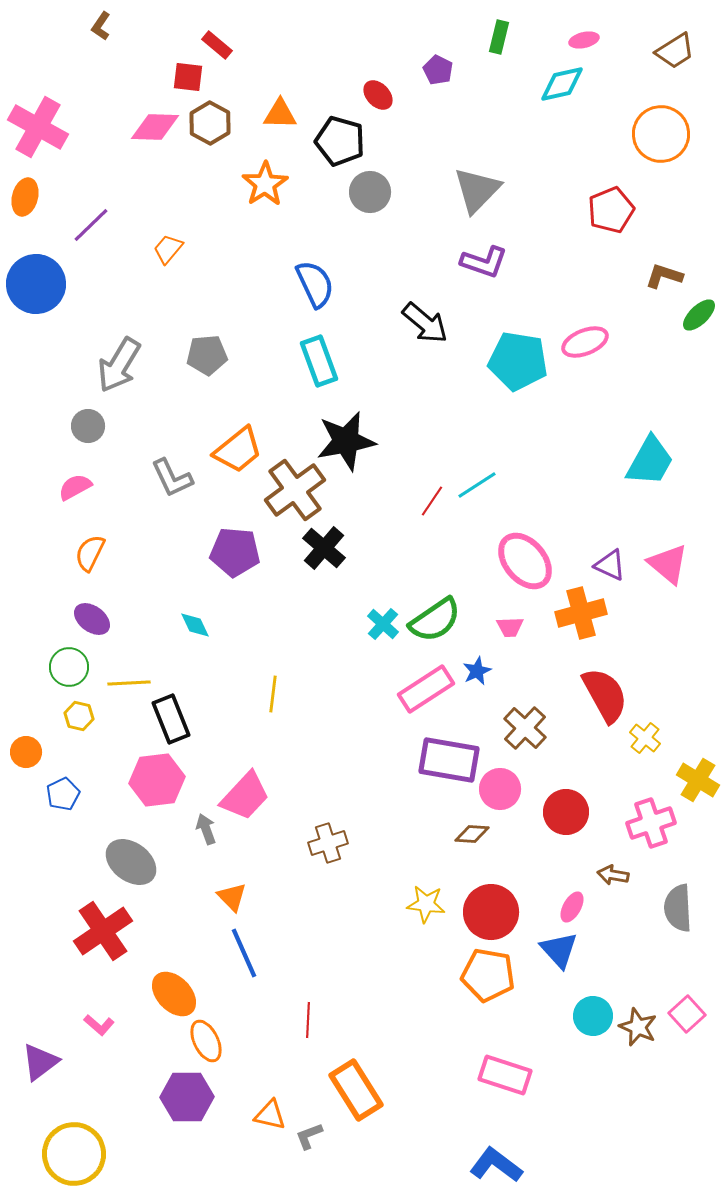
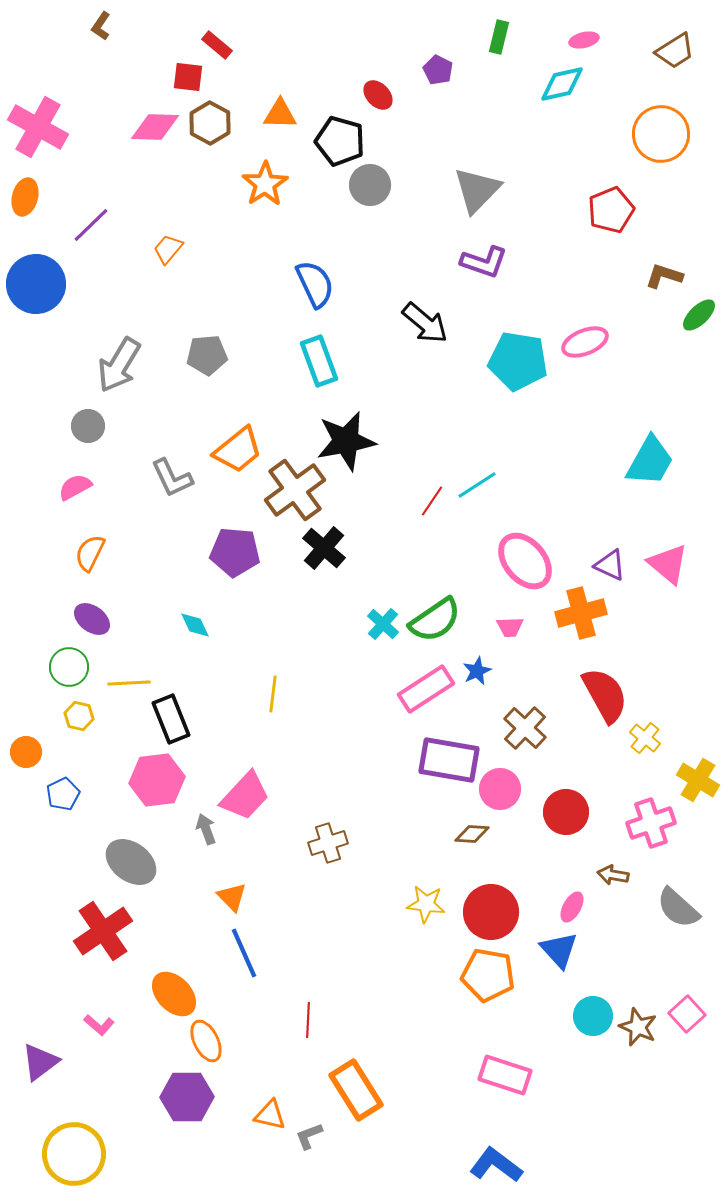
gray circle at (370, 192): moved 7 px up
gray semicircle at (678, 908): rotated 45 degrees counterclockwise
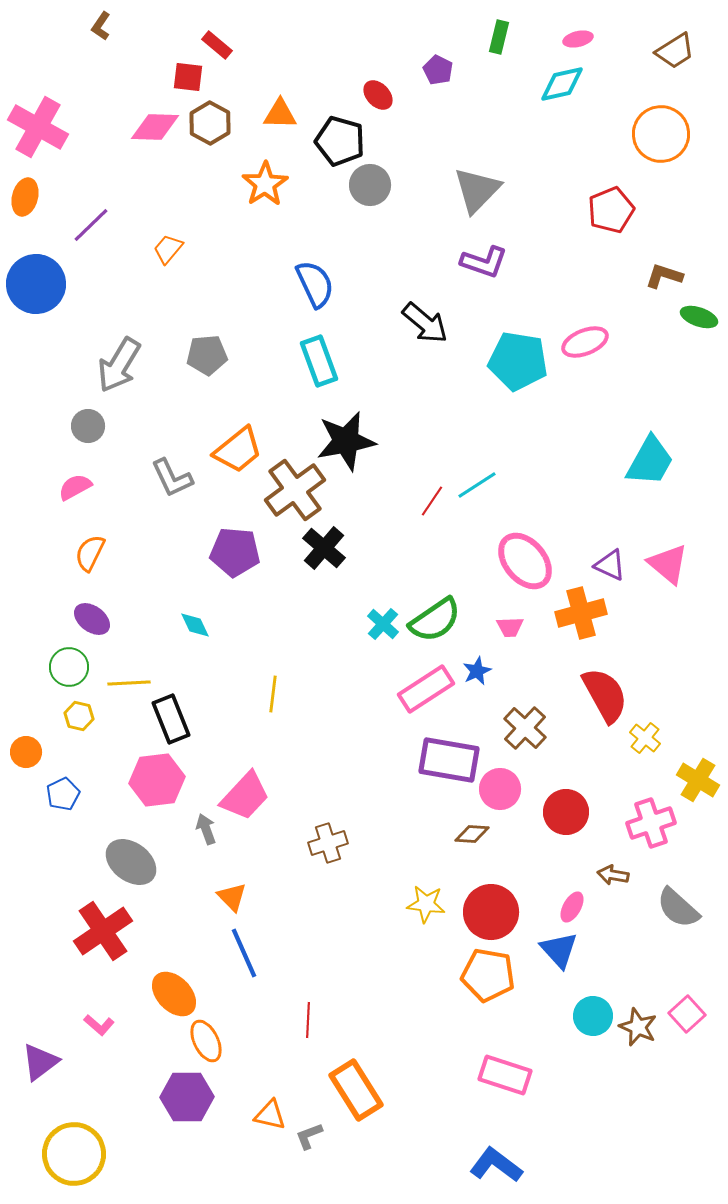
pink ellipse at (584, 40): moved 6 px left, 1 px up
green ellipse at (699, 315): moved 2 px down; rotated 63 degrees clockwise
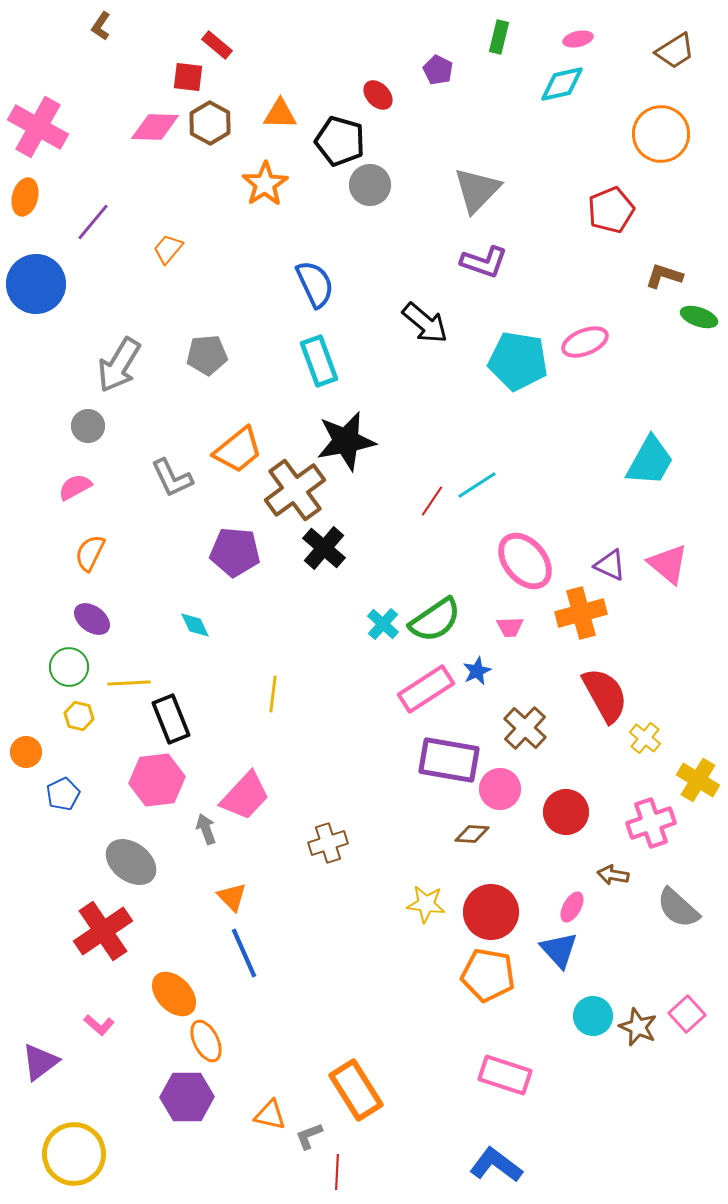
purple line at (91, 225): moved 2 px right, 3 px up; rotated 6 degrees counterclockwise
red line at (308, 1020): moved 29 px right, 152 px down
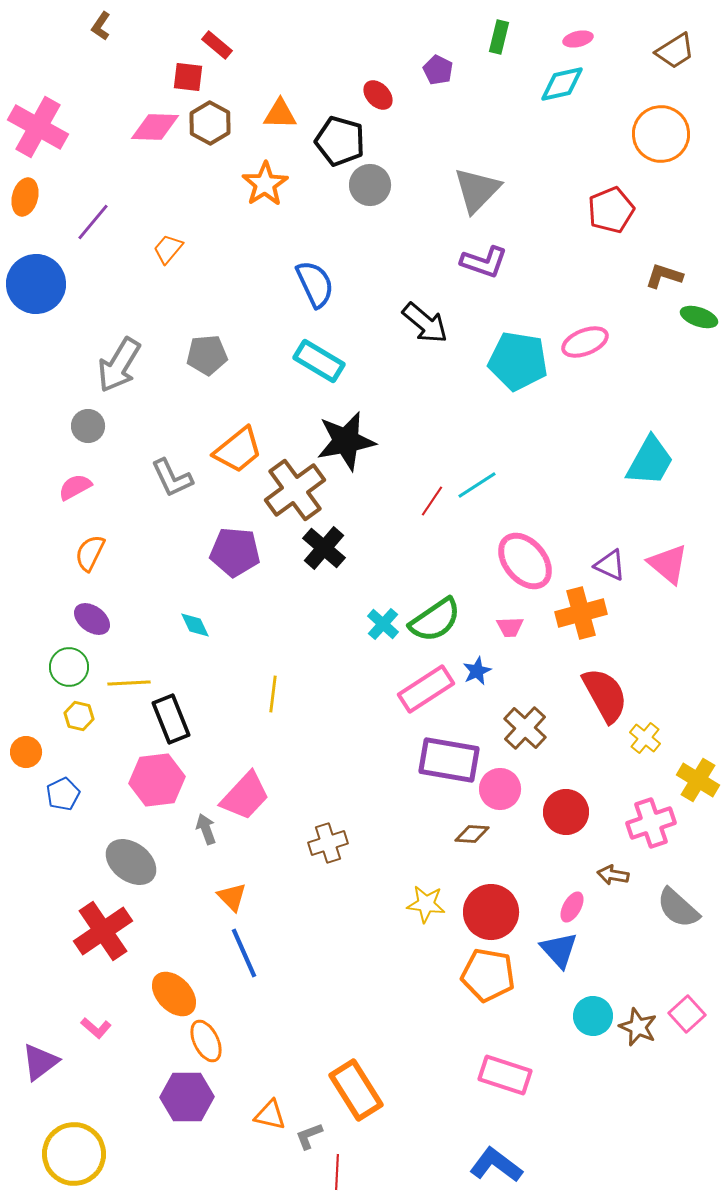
cyan rectangle at (319, 361): rotated 39 degrees counterclockwise
pink L-shape at (99, 1025): moved 3 px left, 3 px down
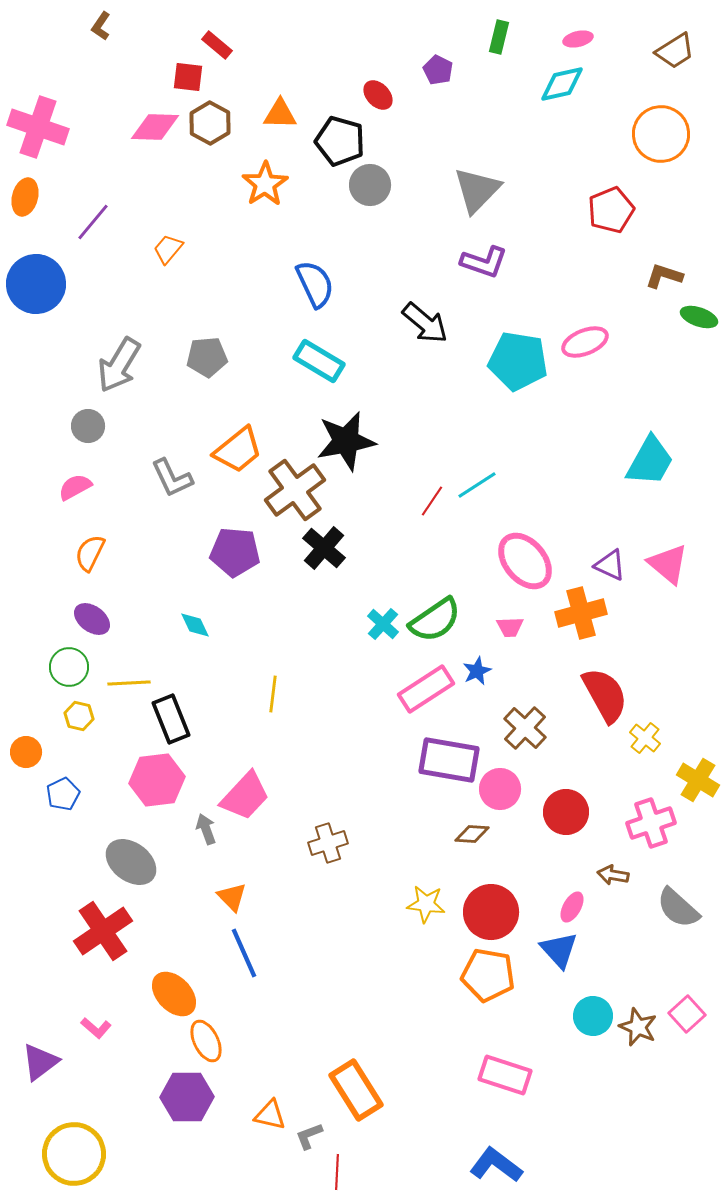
pink cross at (38, 127): rotated 10 degrees counterclockwise
gray pentagon at (207, 355): moved 2 px down
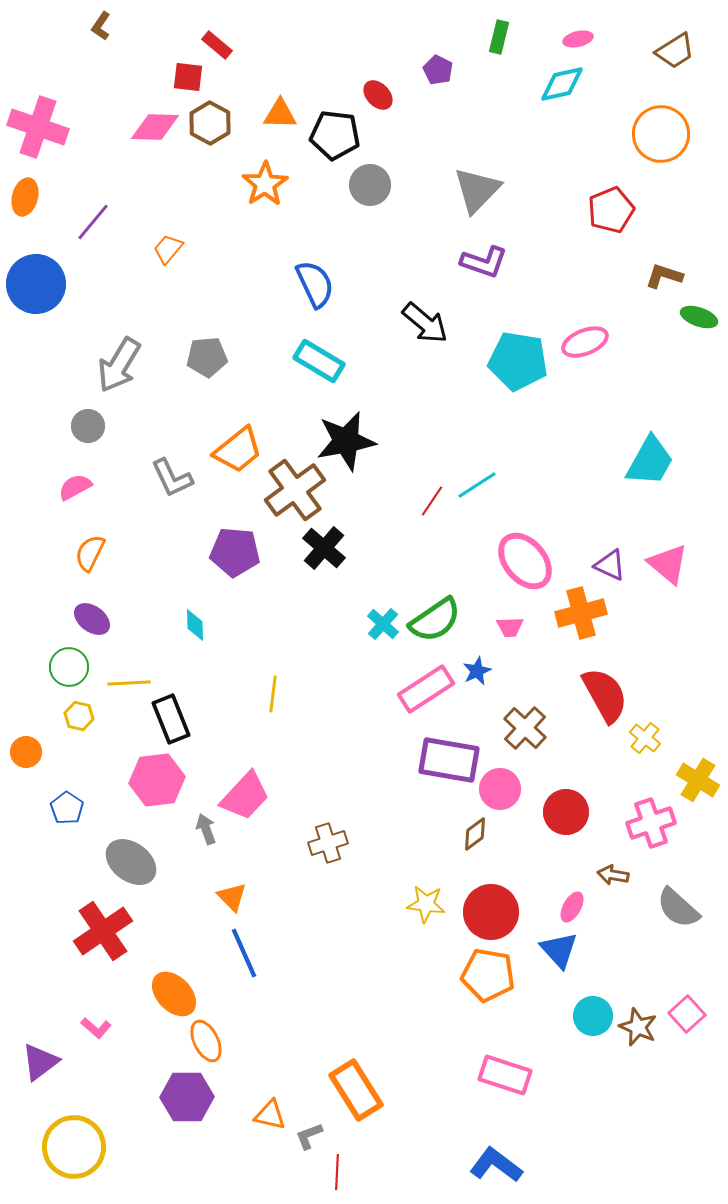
black pentagon at (340, 141): moved 5 px left, 6 px up; rotated 9 degrees counterclockwise
cyan diamond at (195, 625): rotated 24 degrees clockwise
blue pentagon at (63, 794): moved 4 px right, 14 px down; rotated 12 degrees counterclockwise
brown diamond at (472, 834): moved 3 px right; rotated 40 degrees counterclockwise
yellow circle at (74, 1154): moved 7 px up
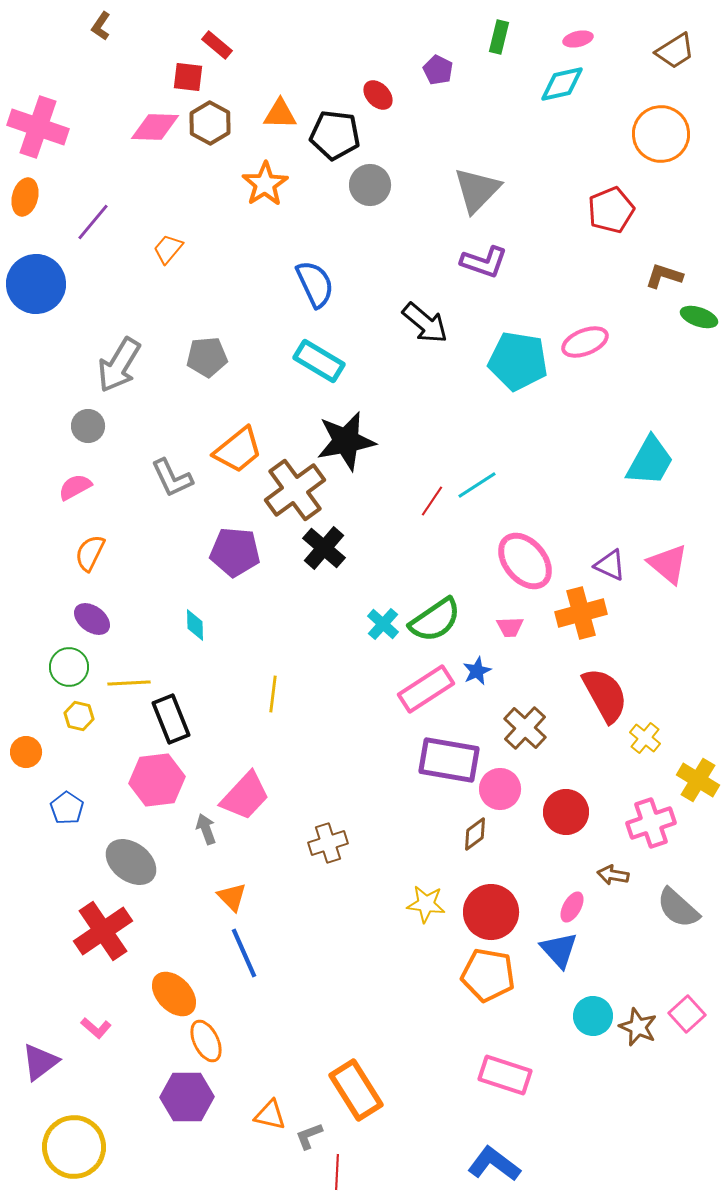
blue L-shape at (496, 1165): moved 2 px left, 1 px up
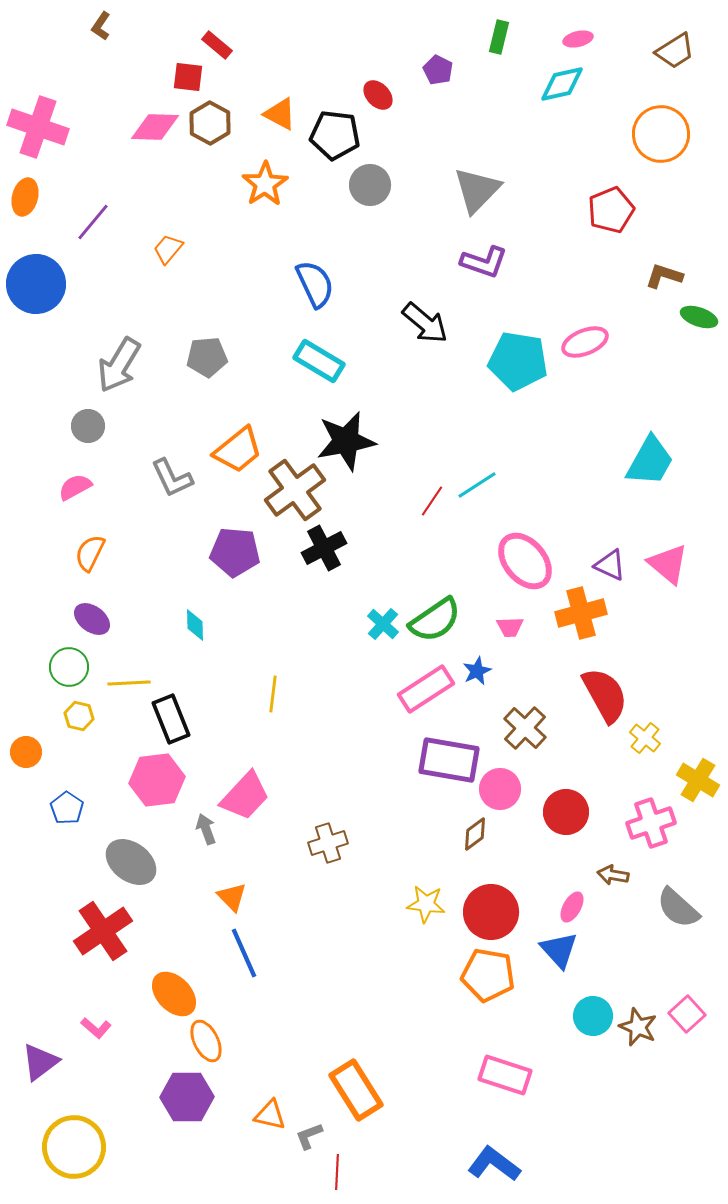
orange triangle at (280, 114): rotated 27 degrees clockwise
black cross at (324, 548): rotated 21 degrees clockwise
